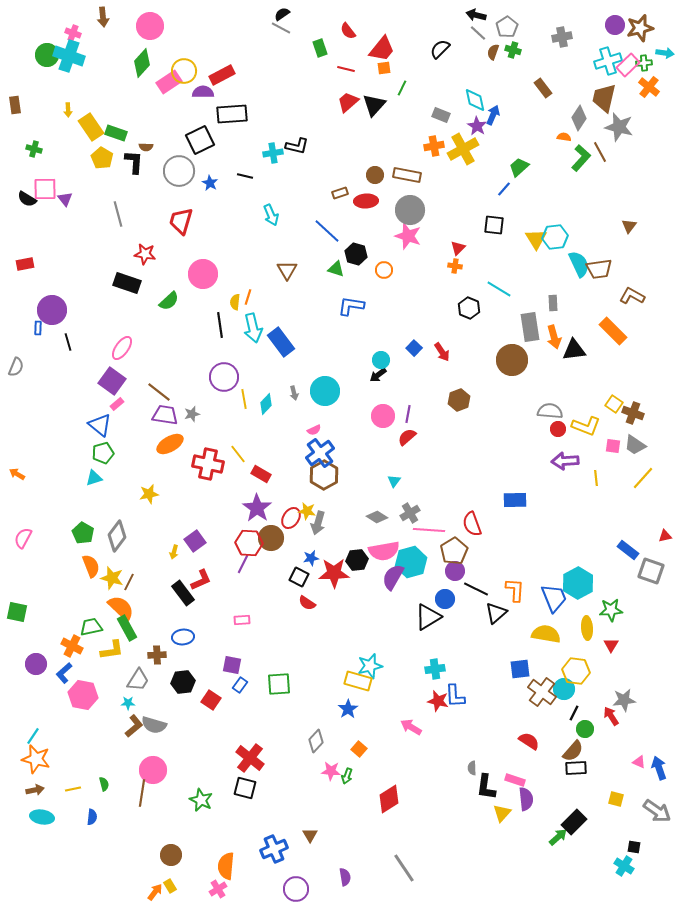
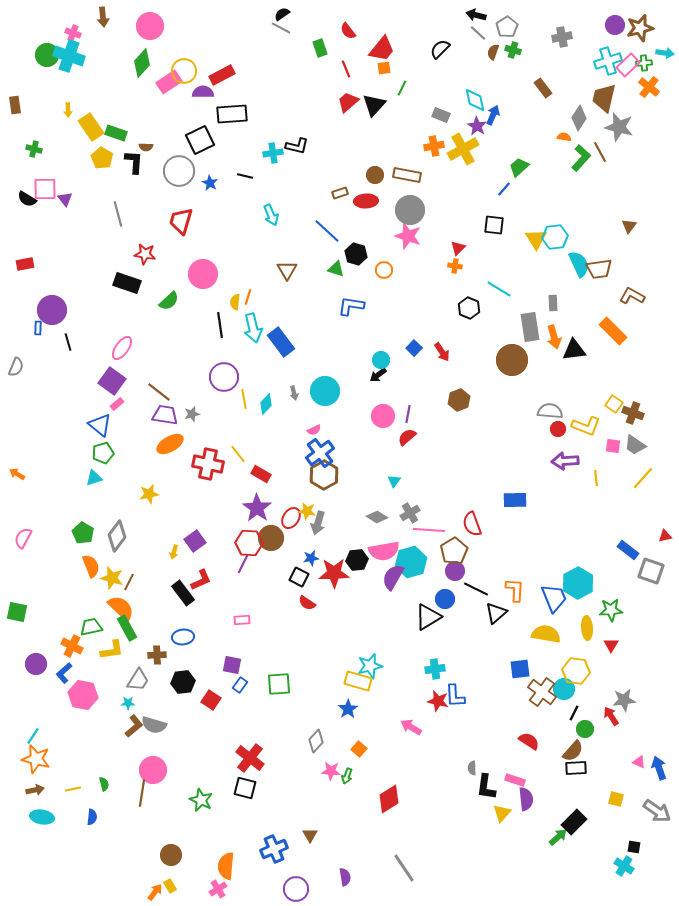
red line at (346, 69): rotated 54 degrees clockwise
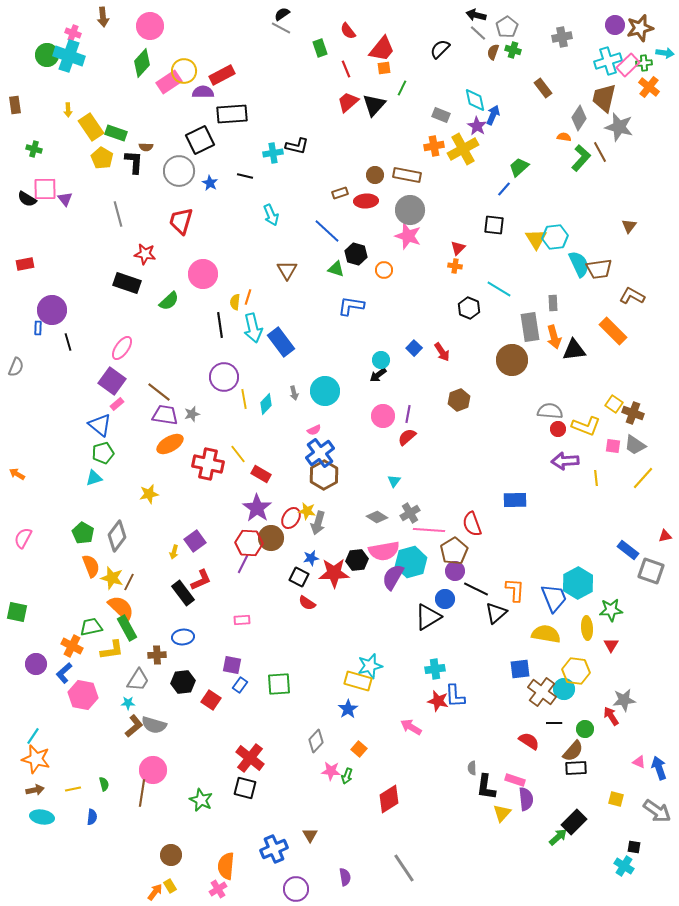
black line at (574, 713): moved 20 px left, 10 px down; rotated 63 degrees clockwise
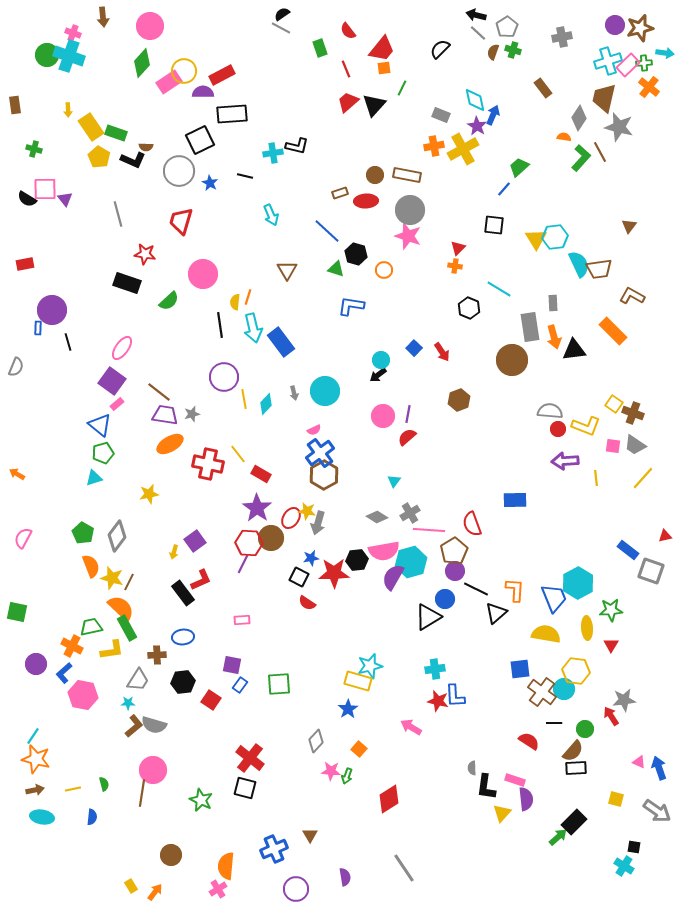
yellow pentagon at (102, 158): moved 3 px left, 1 px up
black L-shape at (134, 162): moved 1 px left, 2 px up; rotated 110 degrees clockwise
yellow rectangle at (170, 886): moved 39 px left
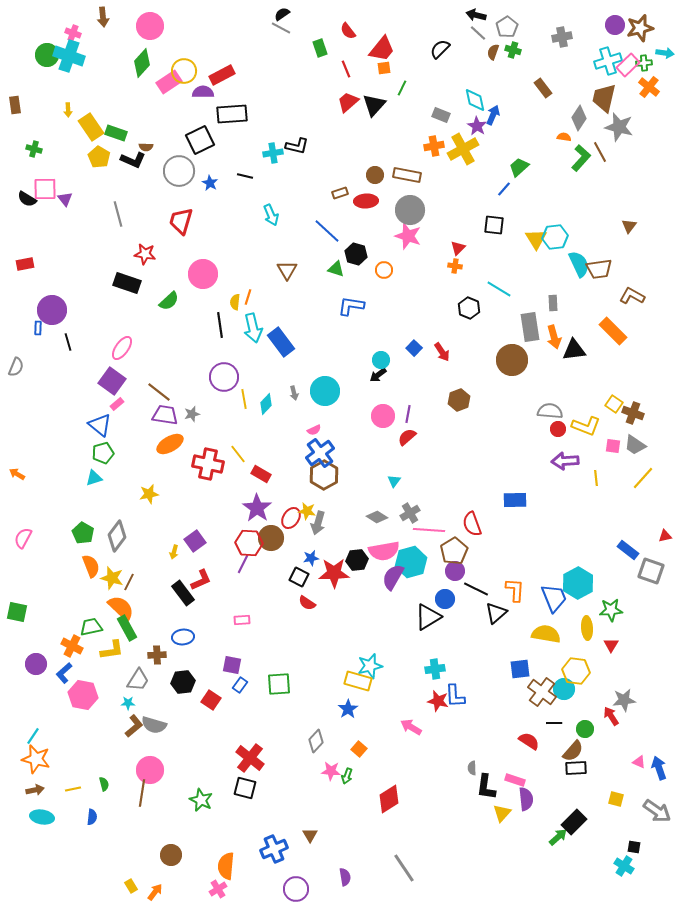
pink circle at (153, 770): moved 3 px left
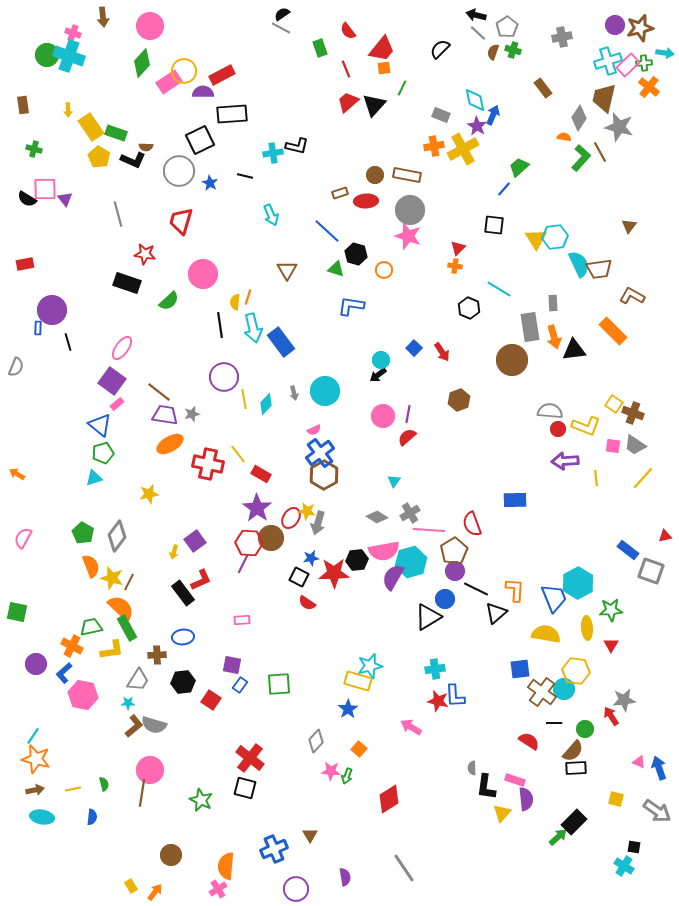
brown rectangle at (15, 105): moved 8 px right
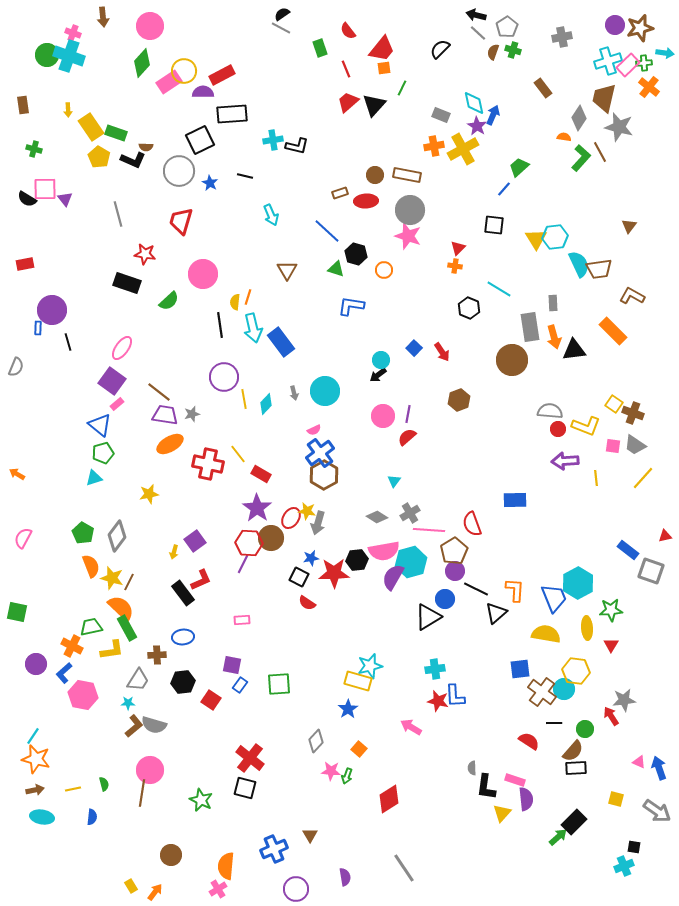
cyan diamond at (475, 100): moved 1 px left, 3 px down
cyan cross at (273, 153): moved 13 px up
cyan cross at (624, 866): rotated 36 degrees clockwise
